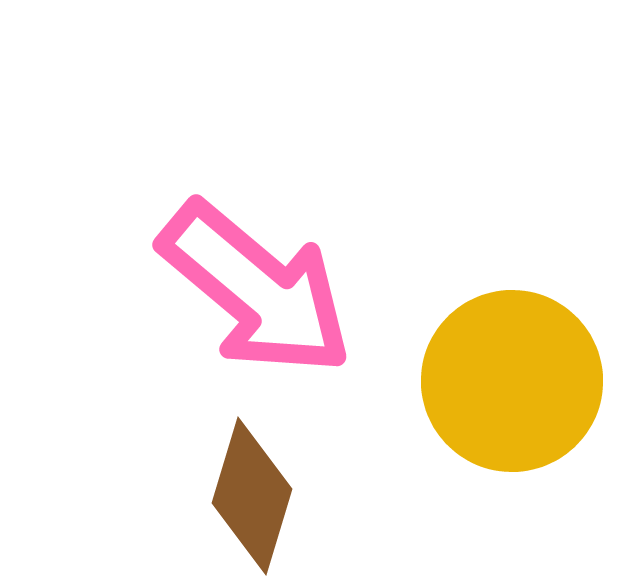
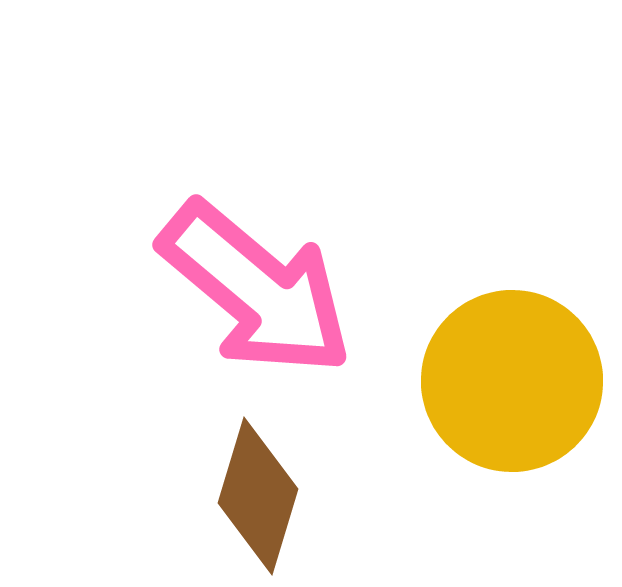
brown diamond: moved 6 px right
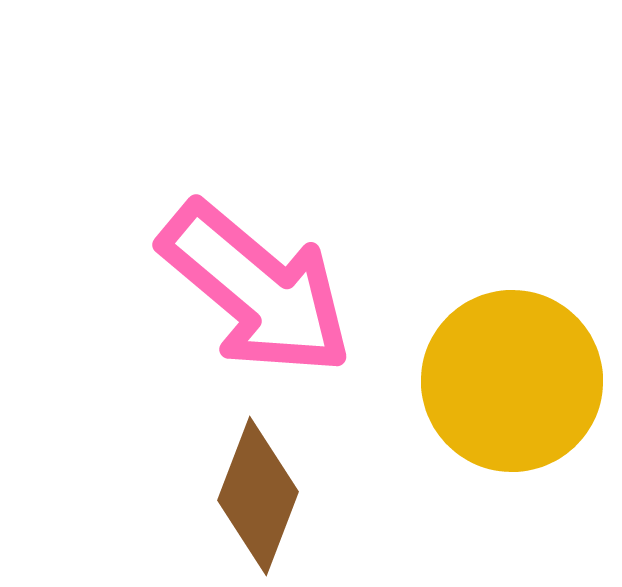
brown diamond: rotated 4 degrees clockwise
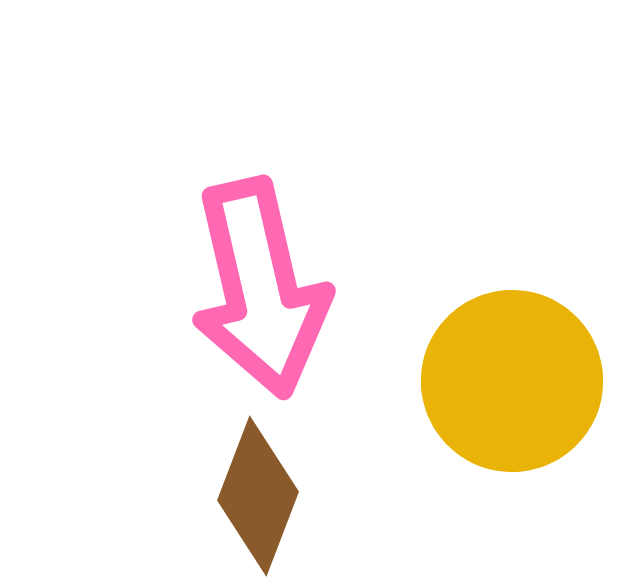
pink arrow: moved 4 px right, 1 px up; rotated 37 degrees clockwise
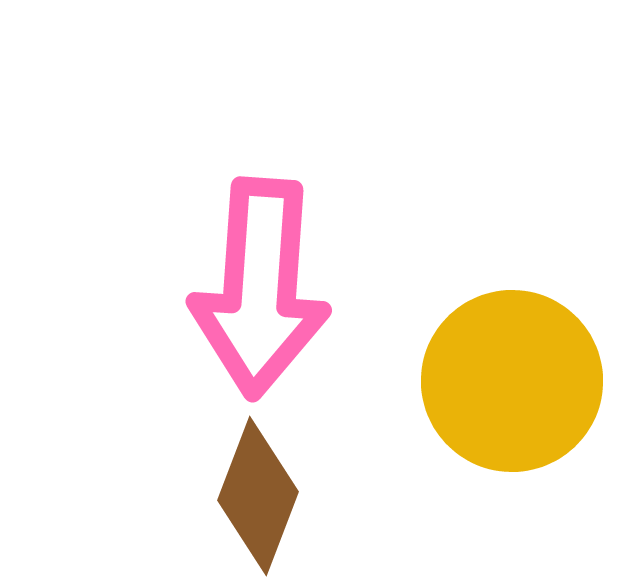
pink arrow: rotated 17 degrees clockwise
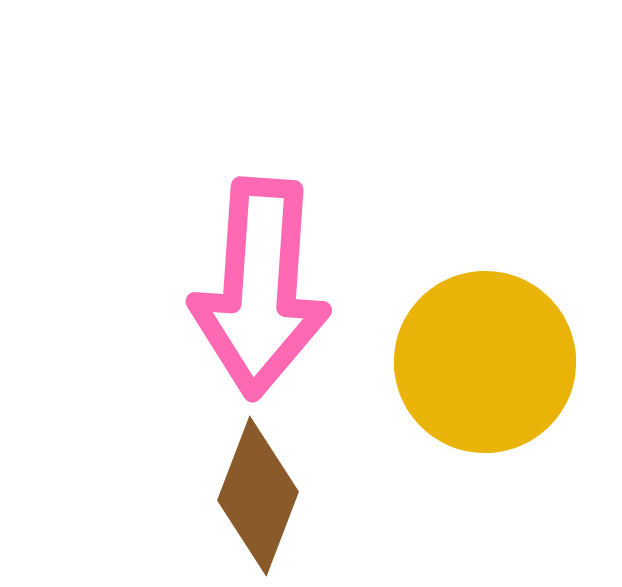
yellow circle: moved 27 px left, 19 px up
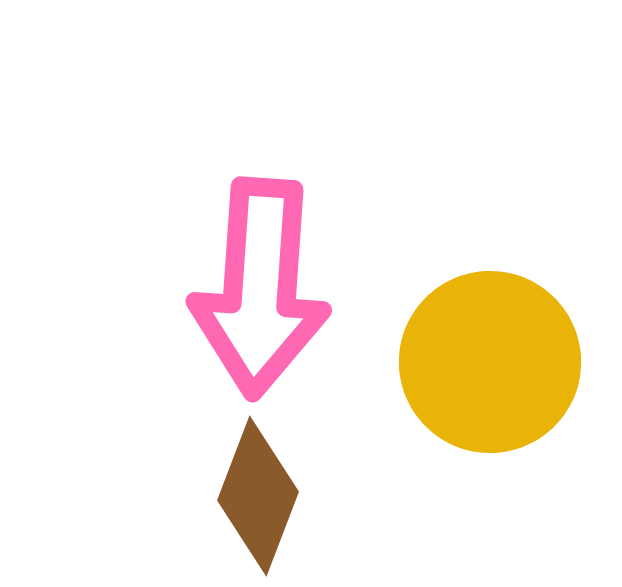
yellow circle: moved 5 px right
